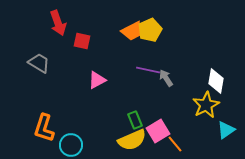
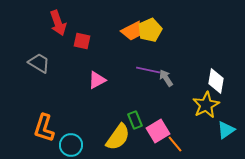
yellow semicircle: moved 14 px left, 3 px up; rotated 32 degrees counterclockwise
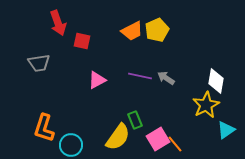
yellow pentagon: moved 7 px right
gray trapezoid: rotated 140 degrees clockwise
purple line: moved 8 px left, 6 px down
gray arrow: rotated 24 degrees counterclockwise
pink square: moved 8 px down
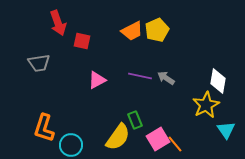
white diamond: moved 2 px right
cyan triangle: rotated 30 degrees counterclockwise
